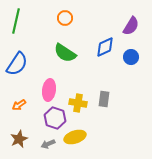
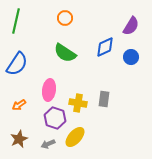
yellow ellipse: rotated 30 degrees counterclockwise
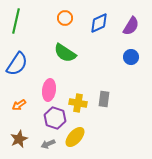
blue diamond: moved 6 px left, 24 px up
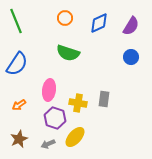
green line: rotated 35 degrees counterclockwise
green semicircle: moved 3 px right; rotated 15 degrees counterclockwise
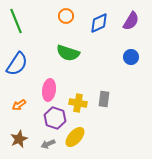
orange circle: moved 1 px right, 2 px up
purple semicircle: moved 5 px up
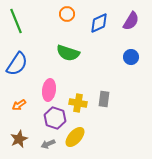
orange circle: moved 1 px right, 2 px up
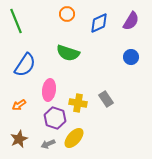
blue semicircle: moved 8 px right, 1 px down
gray rectangle: moved 2 px right; rotated 42 degrees counterclockwise
yellow ellipse: moved 1 px left, 1 px down
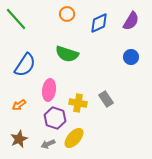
green line: moved 2 px up; rotated 20 degrees counterclockwise
green semicircle: moved 1 px left, 1 px down
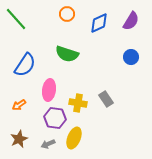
purple hexagon: rotated 10 degrees counterclockwise
yellow ellipse: rotated 20 degrees counterclockwise
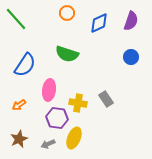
orange circle: moved 1 px up
purple semicircle: rotated 12 degrees counterclockwise
purple hexagon: moved 2 px right
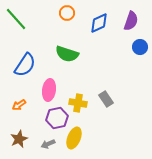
blue circle: moved 9 px right, 10 px up
purple hexagon: rotated 20 degrees counterclockwise
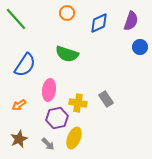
gray arrow: rotated 112 degrees counterclockwise
